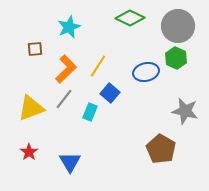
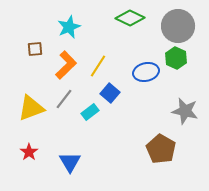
orange L-shape: moved 4 px up
cyan rectangle: rotated 30 degrees clockwise
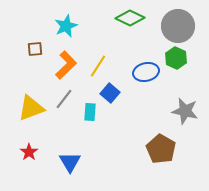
cyan star: moved 3 px left, 1 px up
cyan rectangle: rotated 48 degrees counterclockwise
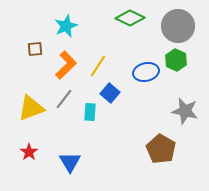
green hexagon: moved 2 px down
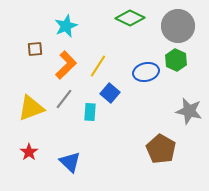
gray star: moved 4 px right
blue triangle: rotated 15 degrees counterclockwise
